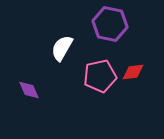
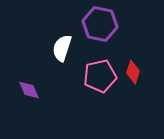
purple hexagon: moved 10 px left
white semicircle: rotated 12 degrees counterclockwise
red diamond: rotated 65 degrees counterclockwise
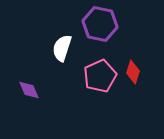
pink pentagon: rotated 12 degrees counterclockwise
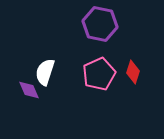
white semicircle: moved 17 px left, 24 px down
pink pentagon: moved 1 px left, 2 px up
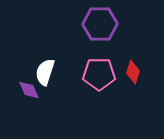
purple hexagon: rotated 12 degrees counterclockwise
pink pentagon: rotated 24 degrees clockwise
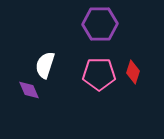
white semicircle: moved 7 px up
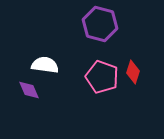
purple hexagon: rotated 16 degrees clockwise
white semicircle: rotated 80 degrees clockwise
pink pentagon: moved 3 px right, 3 px down; rotated 20 degrees clockwise
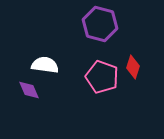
red diamond: moved 5 px up
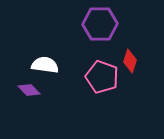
purple hexagon: rotated 16 degrees counterclockwise
red diamond: moved 3 px left, 6 px up
purple diamond: rotated 20 degrees counterclockwise
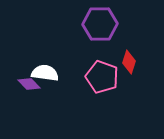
red diamond: moved 1 px left, 1 px down
white semicircle: moved 8 px down
purple diamond: moved 6 px up
